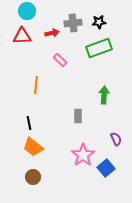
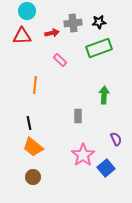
orange line: moved 1 px left
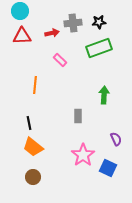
cyan circle: moved 7 px left
blue square: moved 2 px right; rotated 24 degrees counterclockwise
